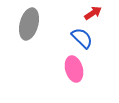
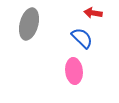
red arrow: rotated 138 degrees counterclockwise
pink ellipse: moved 2 px down; rotated 10 degrees clockwise
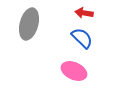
red arrow: moved 9 px left
pink ellipse: rotated 60 degrees counterclockwise
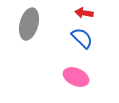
pink ellipse: moved 2 px right, 6 px down
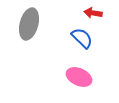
red arrow: moved 9 px right
pink ellipse: moved 3 px right
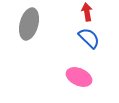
red arrow: moved 6 px left, 1 px up; rotated 72 degrees clockwise
blue semicircle: moved 7 px right
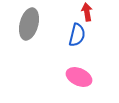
blue semicircle: moved 12 px left, 3 px up; rotated 60 degrees clockwise
